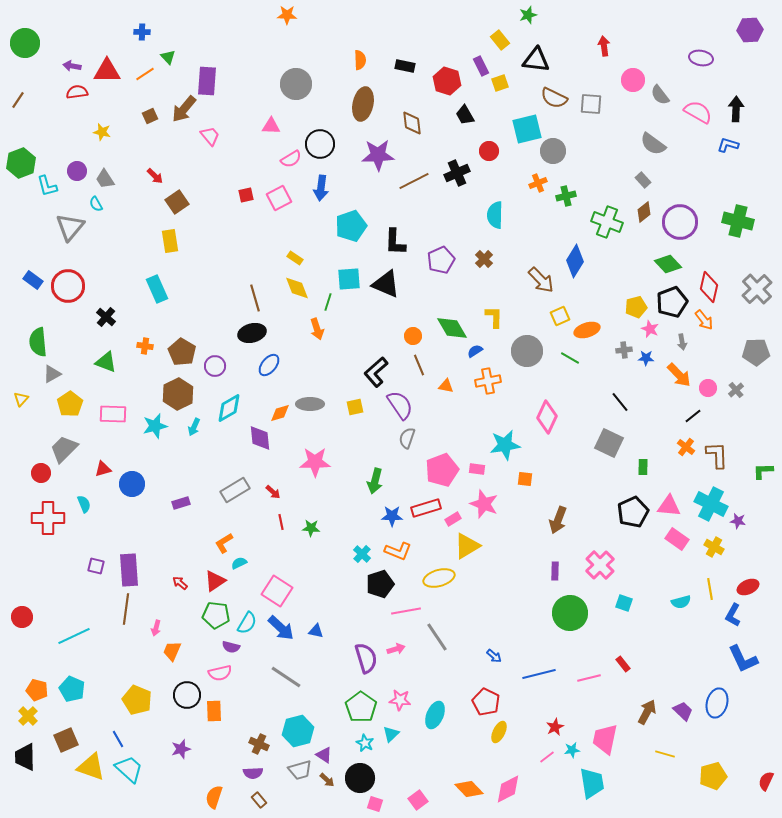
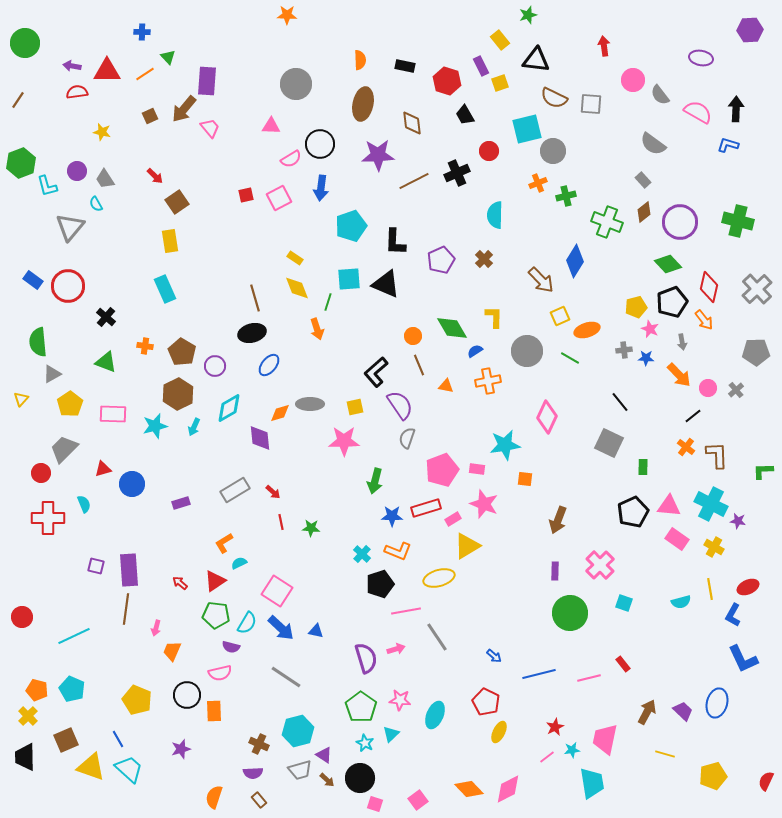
pink trapezoid at (210, 136): moved 8 px up
cyan rectangle at (157, 289): moved 8 px right
pink star at (315, 462): moved 29 px right, 21 px up
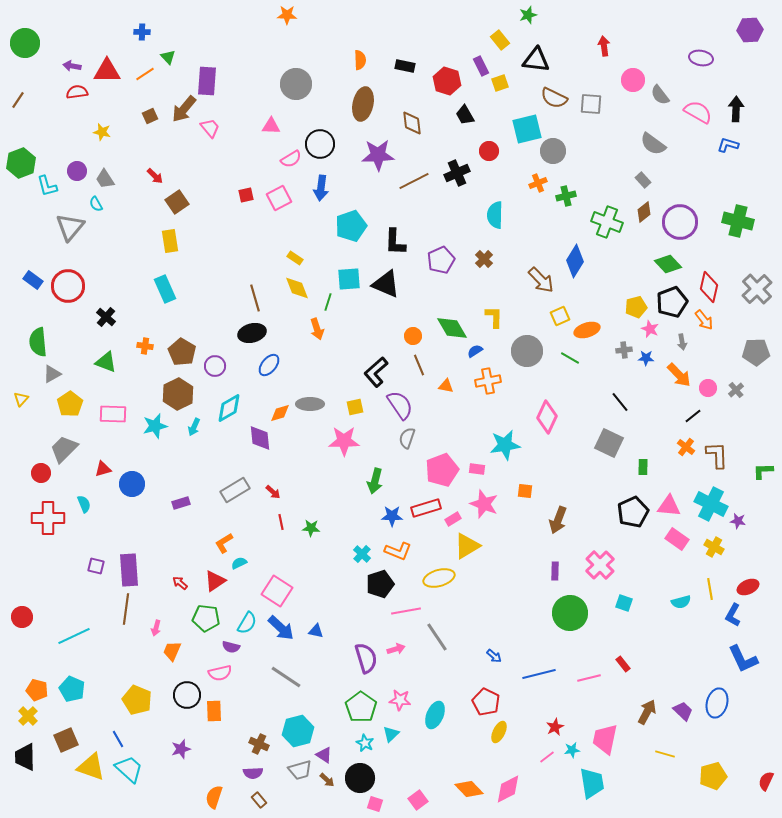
orange square at (525, 479): moved 12 px down
green pentagon at (216, 615): moved 10 px left, 3 px down
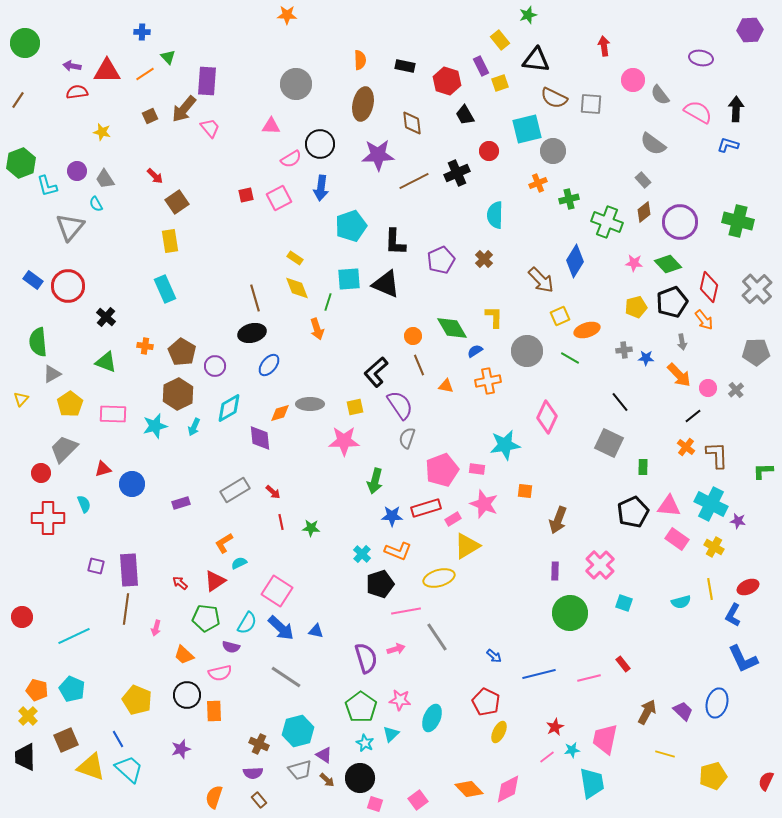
green cross at (566, 196): moved 3 px right, 3 px down
pink star at (650, 329): moved 16 px left, 66 px up; rotated 18 degrees counterclockwise
orange trapezoid at (172, 651): moved 12 px right, 4 px down; rotated 70 degrees counterclockwise
cyan ellipse at (435, 715): moved 3 px left, 3 px down
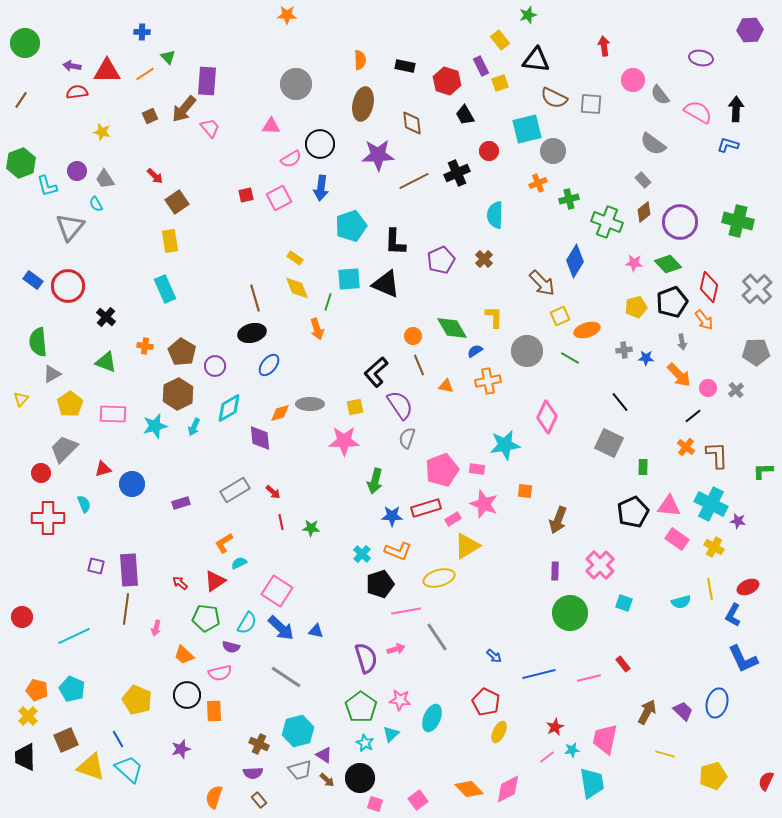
brown line at (18, 100): moved 3 px right
brown arrow at (541, 280): moved 1 px right, 3 px down
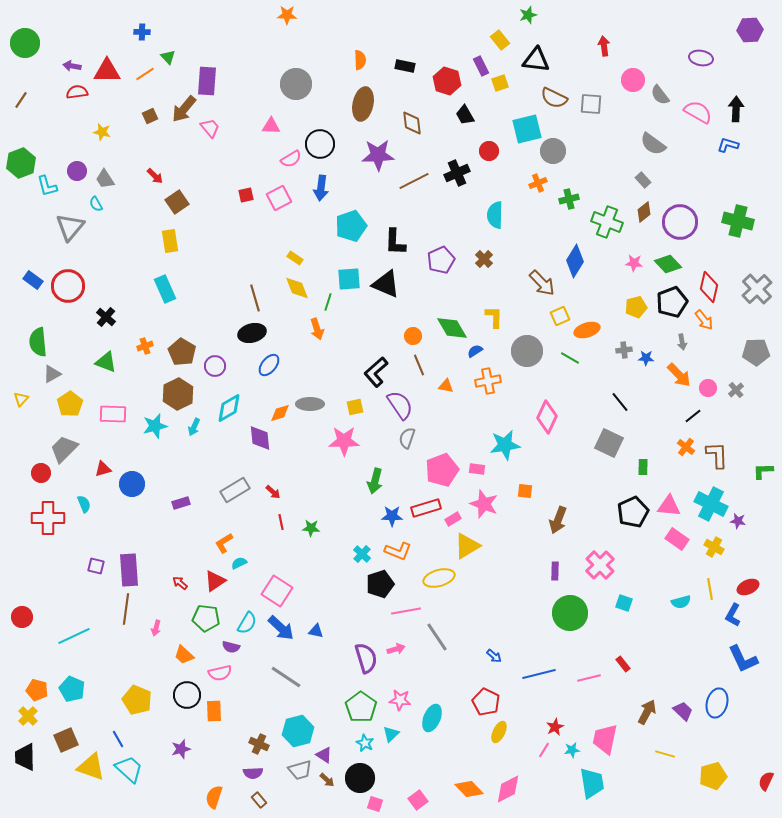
orange cross at (145, 346): rotated 28 degrees counterclockwise
pink line at (547, 757): moved 3 px left, 7 px up; rotated 21 degrees counterclockwise
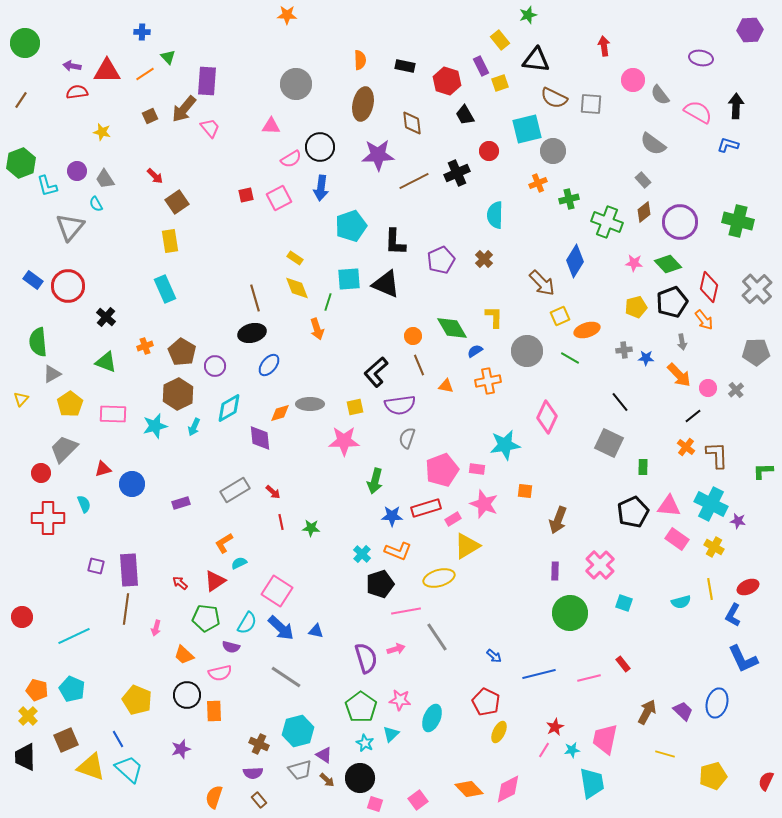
black arrow at (736, 109): moved 3 px up
black circle at (320, 144): moved 3 px down
purple semicircle at (400, 405): rotated 116 degrees clockwise
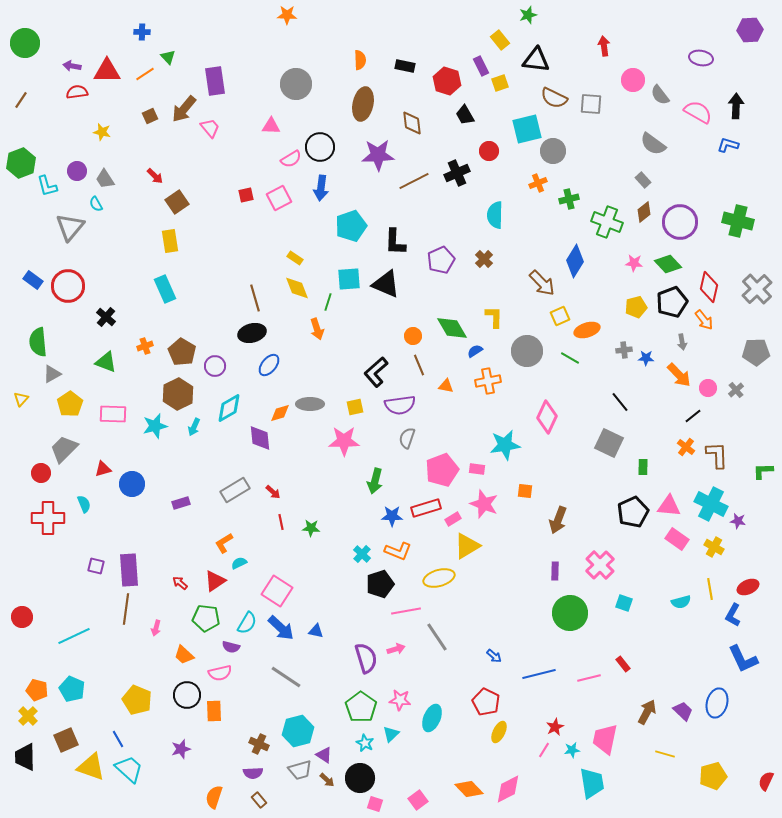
purple rectangle at (207, 81): moved 8 px right; rotated 12 degrees counterclockwise
